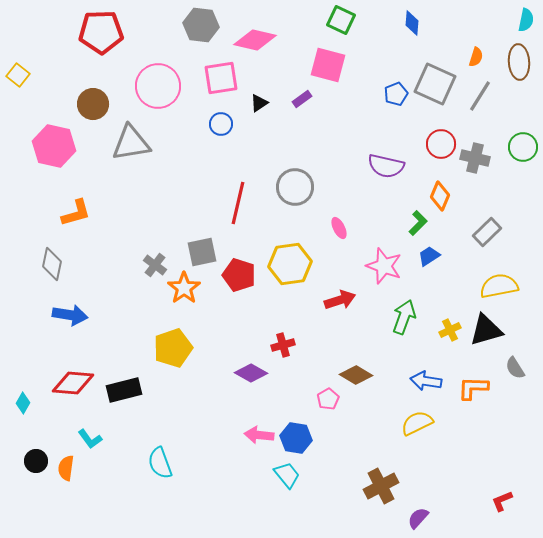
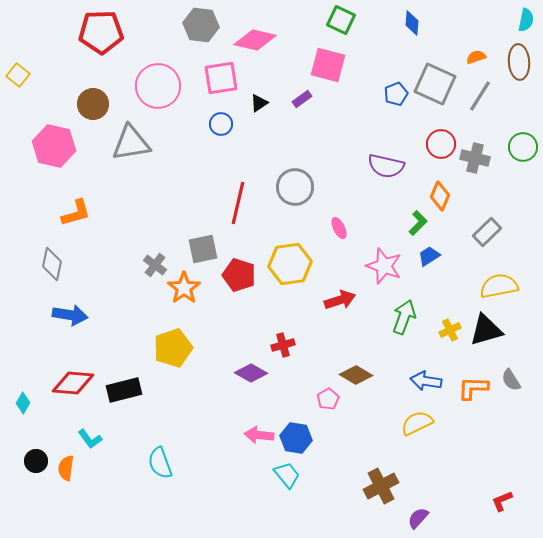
orange semicircle at (476, 57): rotated 126 degrees counterclockwise
gray square at (202, 252): moved 1 px right, 3 px up
gray semicircle at (515, 368): moved 4 px left, 12 px down
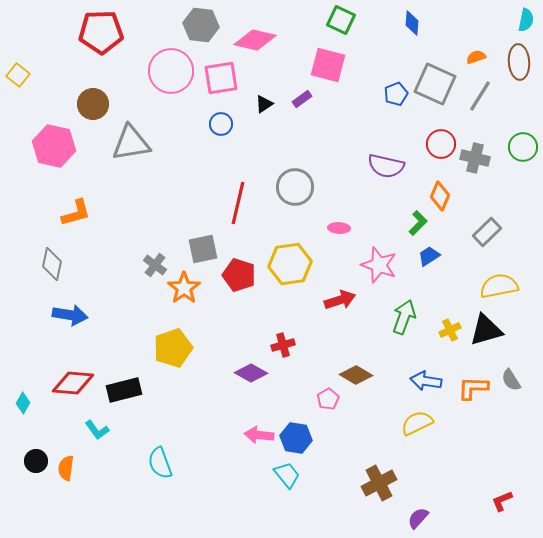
pink circle at (158, 86): moved 13 px right, 15 px up
black triangle at (259, 103): moved 5 px right, 1 px down
pink ellipse at (339, 228): rotated 60 degrees counterclockwise
pink star at (384, 266): moved 5 px left, 1 px up
cyan L-shape at (90, 439): moved 7 px right, 9 px up
brown cross at (381, 486): moved 2 px left, 3 px up
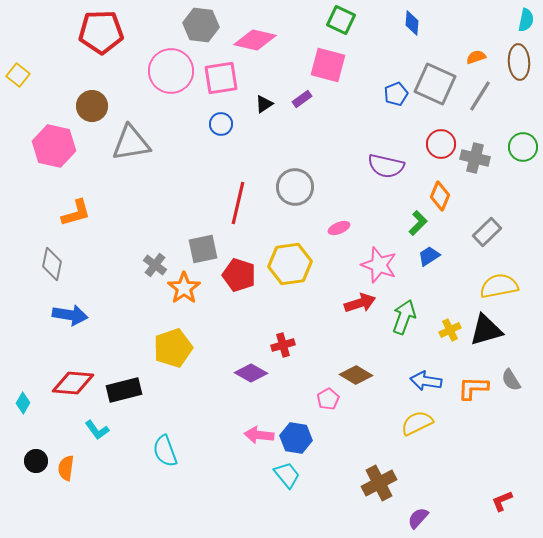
brown circle at (93, 104): moved 1 px left, 2 px down
pink ellipse at (339, 228): rotated 25 degrees counterclockwise
red arrow at (340, 300): moved 20 px right, 3 px down
cyan semicircle at (160, 463): moved 5 px right, 12 px up
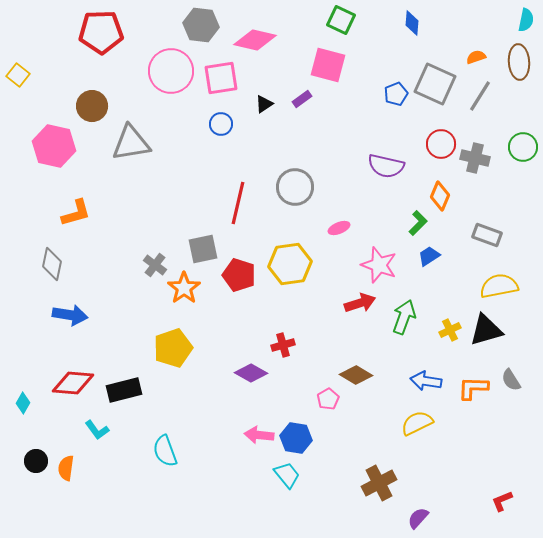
gray rectangle at (487, 232): moved 3 px down; rotated 64 degrees clockwise
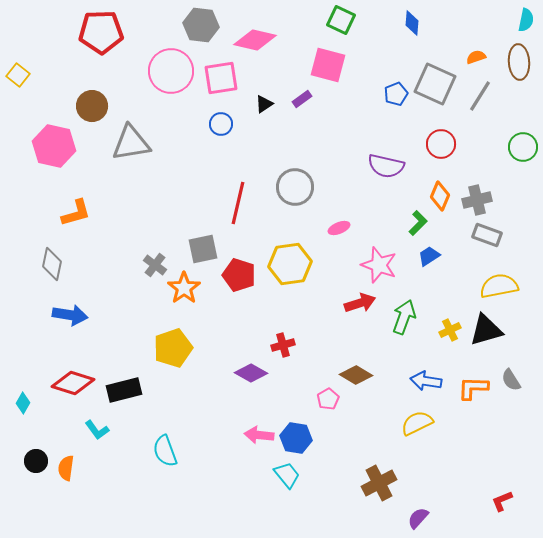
gray cross at (475, 158): moved 2 px right, 42 px down; rotated 28 degrees counterclockwise
red diamond at (73, 383): rotated 12 degrees clockwise
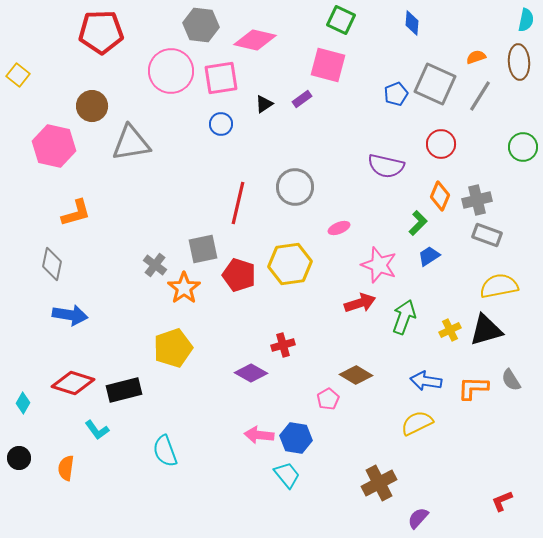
black circle at (36, 461): moved 17 px left, 3 px up
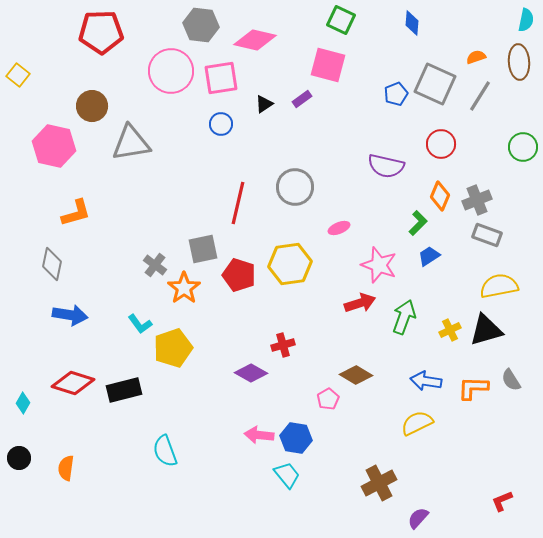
gray cross at (477, 200): rotated 8 degrees counterclockwise
cyan L-shape at (97, 430): moved 43 px right, 106 px up
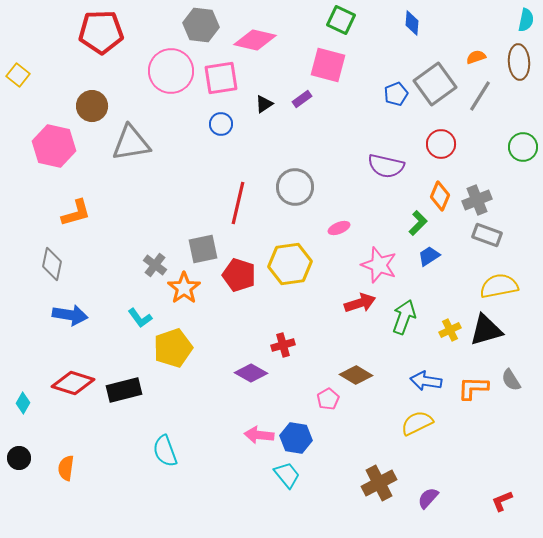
gray square at (435, 84): rotated 30 degrees clockwise
cyan L-shape at (140, 324): moved 6 px up
purple semicircle at (418, 518): moved 10 px right, 20 px up
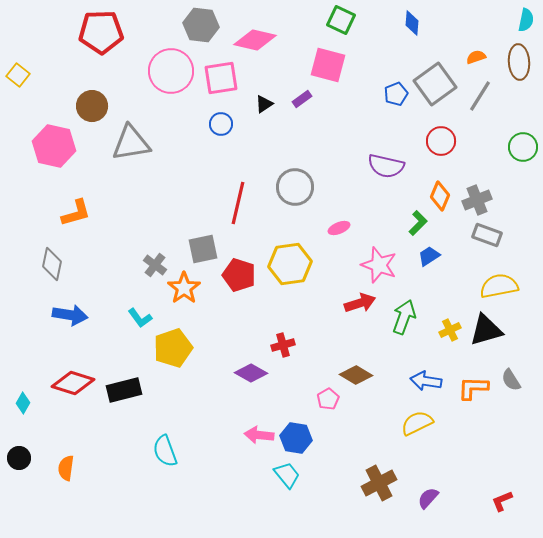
red circle at (441, 144): moved 3 px up
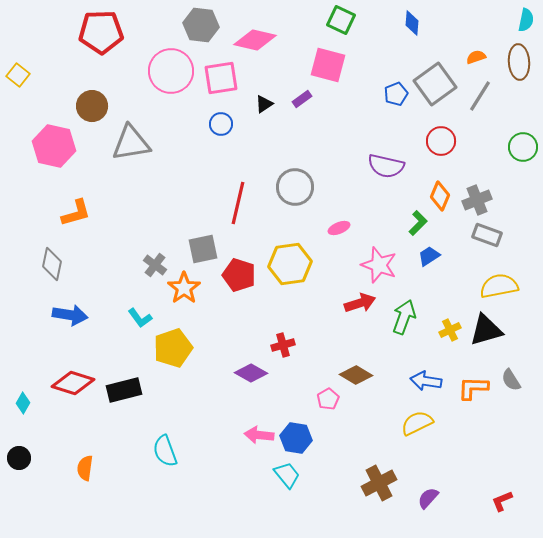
orange semicircle at (66, 468): moved 19 px right
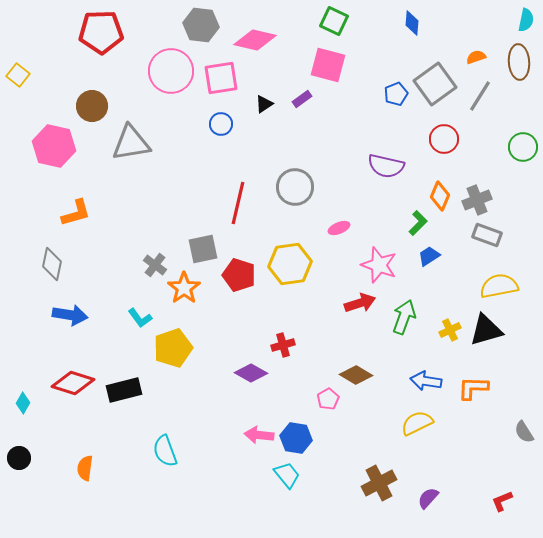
green square at (341, 20): moved 7 px left, 1 px down
red circle at (441, 141): moved 3 px right, 2 px up
gray semicircle at (511, 380): moved 13 px right, 52 px down
